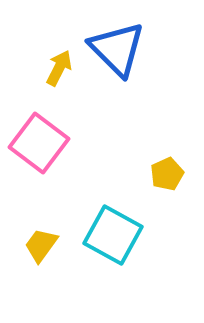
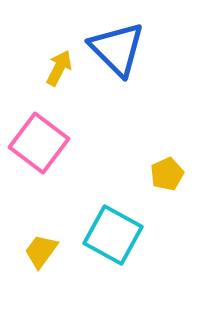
yellow trapezoid: moved 6 px down
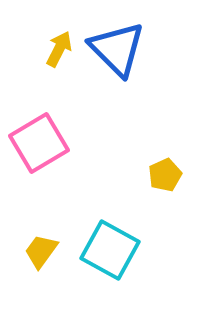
yellow arrow: moved 19 px up
pink square: rotated 22 degrees clockwise
yellow pentagon: moved 2 px left, 1 px down
cyan square: moved 3 px left, 15 px down
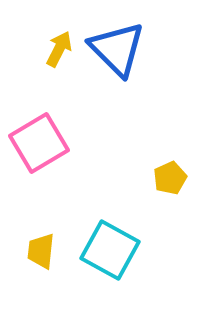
yellow pentagon: moved 5 px right, 3 px down
yellow trapezoid: rotated 30 degrees counterclockwise
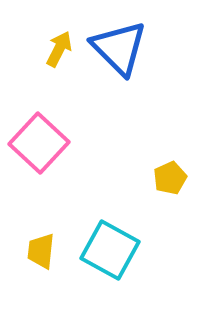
blue triangle: moved 2 px right, 1 px up
pink square: rotated 16 degrees counterclockwise
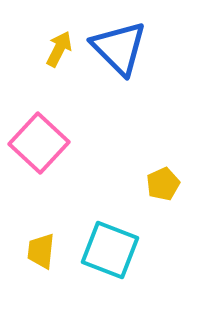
yellow pentagon: moved 7 px left, 6 px down
cyan square: rotated 8 degrees counterclockwise
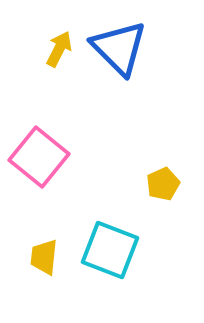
pink square: moved 14 px down; rotated 4 degrees counterclockwise
yellow trapezoid: moved 3 px right, 6 px down
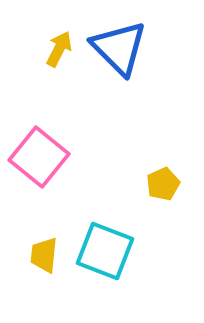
cyan square: moved 5 px left, 1 px down
yellow trapezoid: moved 2 px up
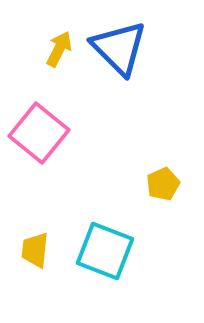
pink square: moved 24 px up
yellow trapezoid: moved 9 px left, 5 px up
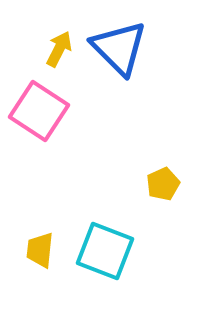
pink square: moved 22 px up; rotated 6 degrees counterclockwise
yellow trapezoid: moved 5 px right
